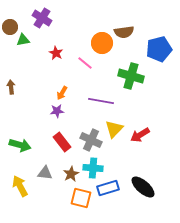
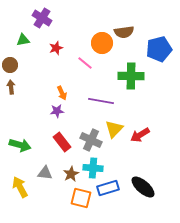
brown circle: moved 38 px down
red star: moved 5 px up; rotated 24 degrees clockwise
green cross: rotated 15 degrees counterclockwise
orange arrow: rotated 56 degrees counterclockwise
yellow arrow: moved 1 px down
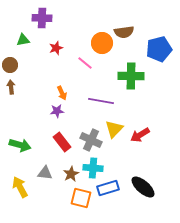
purple cross: rotated 30 degrees counterclockwise
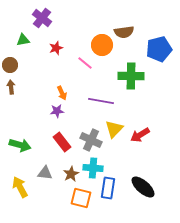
purple cross: rotated 36 degrees clockwise
orange circle: moved 2 px down
blue rectangle: rotated 65 degrees counterclockwise
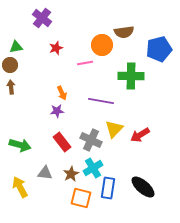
green triangle: moved 7 px left, 7 px down
pink line: rotated 49 degrees counterclockwise
cyan cross: rotated 36 degrees counterclockwise
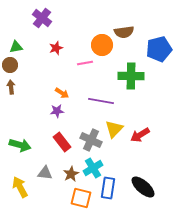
orange arrow: rotated 32 degrees counterclockwise
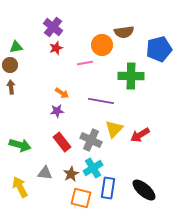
purple cross: moved 11 px right, 9 px down
black ellipse: moved 1 px right, 3 px down
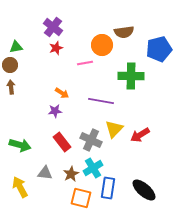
purple star: moved 2 px left
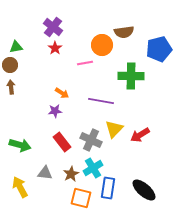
red star: moved 1 px left; rotated 16 degrees counterclockwise
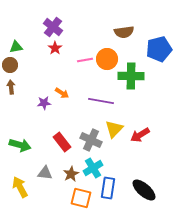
orange circle: moved 5 px right, 14 px down
pink line: moved 3 px up
purple star: moved 11 px left, 8 px up
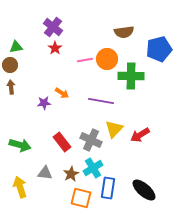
yellow arrow: rotated 10 degrees clockwise
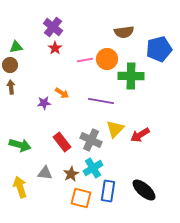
yellow triangle: moved 1 px right
blue rectangle: moved 3 px down
